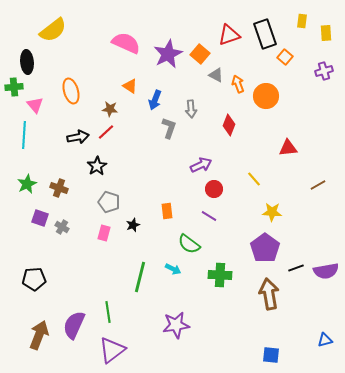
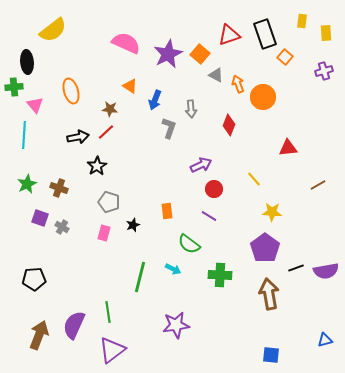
orange circle at (266, 96): moved 3 px left, 1 px down
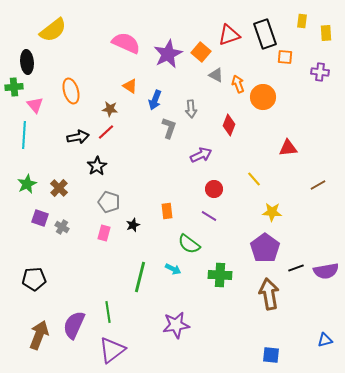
orange square at (200, 54): moved 1 px right, 2 px up
orange square at (285, 57): rotated 35 degrees counterclockwise
purple cross at (324, 71): moved 4 px left, 1 px down; rotated 24 degrees clockwise
purple arrow at (201, 165): moved 10 px up
brown cross at (59, 188): rotated 24 degrees clockwise
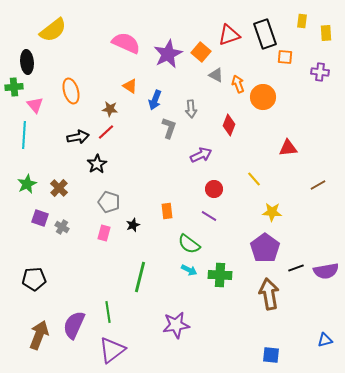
black star at (97, 166): moved 2 px up
cyan arrow at (173, 269): moved 16 px right, 1 px down
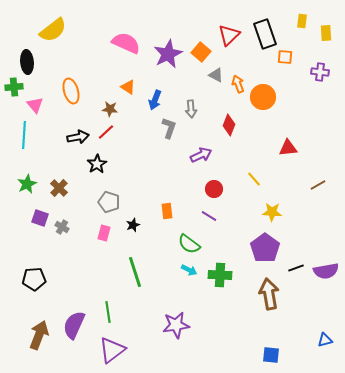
red triangle at (229, 35): rotated 25 degrees counterclockwise
orange triangle at (130, 86): moved 2 px left, 1 px down
green line at (140, 277): moved 5 px left, 5 px up; rotated 32 degrees counterclockwise
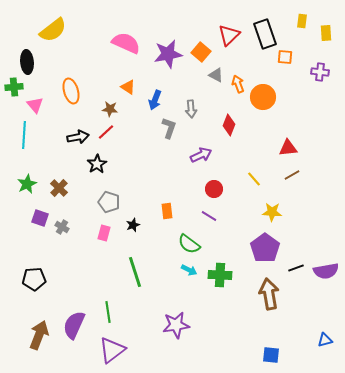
purple star at (168, 54): rotated 16 degrees clockwise
brown line at (318, 185): moved 26 px left, 10 px up
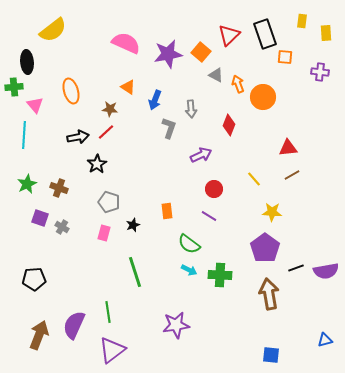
brown cross at (59, 188): rotated 24 degrees counterclockwise
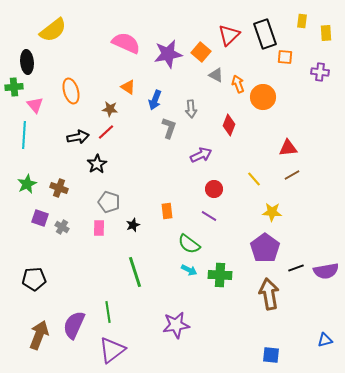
pink rectangle at (104, 233): moved 5 px left, 5 px up; rotated 14 degrees counterclockwise
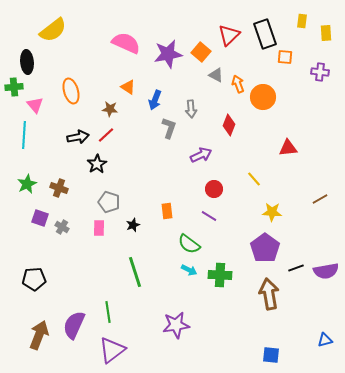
red line at (106, 132): moved 3 px down
brown line at (292, 175): moved 28 px right, 24 px down
